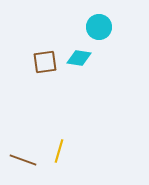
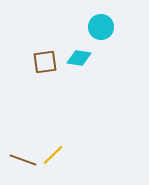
cyan circle: moved 2 px right
yellow line: moved 6 px left, 4 px down; rotated 30 degrees clockwise
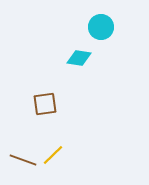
brown square: moved 42 px down
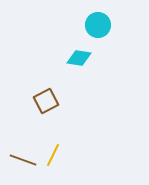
cyan circle: moved 3 px left, 2 px up
brown square: moved 1 px right, 3 px up; rotated 20 degrees counterclockwise
yellow line: rotated 20 degrees counterclockwise
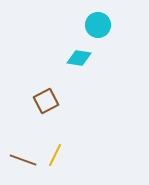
yellow line: moved 2 px right
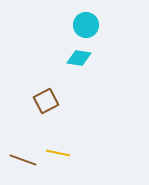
cyan circle: moved 12 px left
yellow line: moved 3 px right, 2 px up; rotated 75 degrees clockwise
